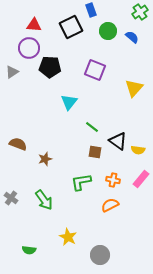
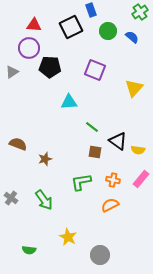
cyan triangle: rotated 48 degrees clockwise
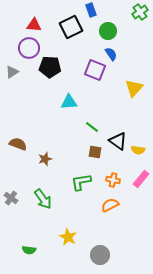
blue semicircle: moved 21 px left, 17 px down; rotated 16 degrees clockwise
green arrow: moved 1 px left, 1 px up
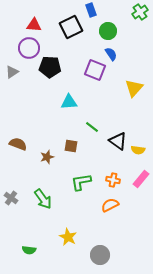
brown square: moved 24 px left, 6 px up
brown star: moved 2 px right, 2 px up
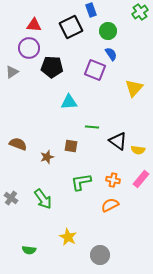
black pentagon: moved 2 px right
green line: rotated 32 degrees counterclockwise
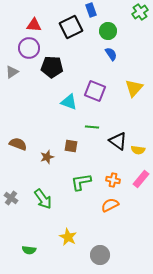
purple square: moved 21 px down
cyan triangle: rotated 24 degrees clockwise
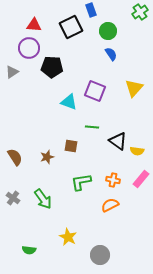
brown semicircle: moved 3 px left, 13 px down; rotated 36 degrees clockwise
yellow semicircle: moved 1 px left, 1 px down
gray cross: moved 2 px right
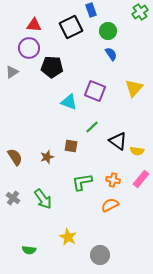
green line: rotated 48 degrees counterclockwise
green L-shape: moved 1 px right
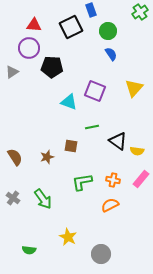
green line: rotated 32 degrees clockwise
gray circle: moved 1 px right, 1 px up
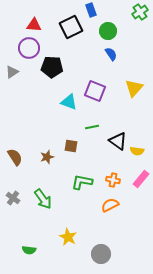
green L-shape: rotated 20 degrees clockwise
